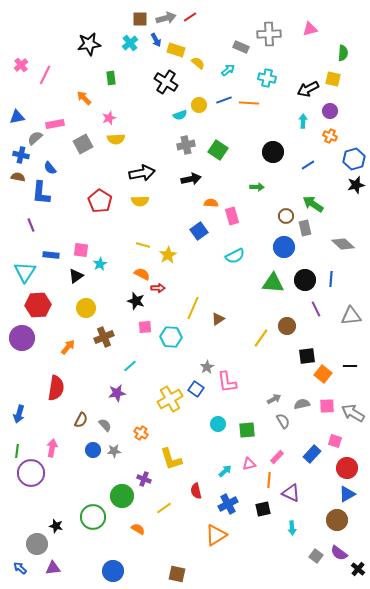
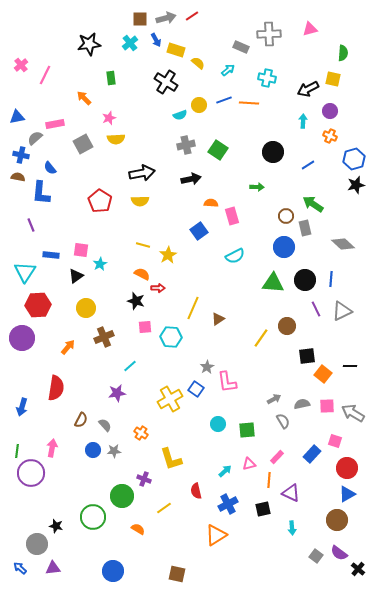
red line at (190, 17): moved 2 px right, 1 px up
gray triangle at (351, 316): moved 9 px left, 5 px up; rotated 20 degrees counterclockwise
blue arrow at (19, 414): moved 3 px right, 7 px up
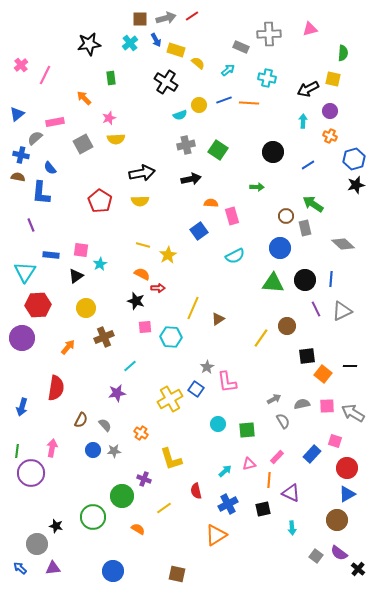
blue triangle at (17, 117): moved 3 px up; rotated 28 degrees counterclockwise
pink rectangle at (55, 124): moved 2 px up
blue circle at (284, 247): moved 4 px left, 1 px down
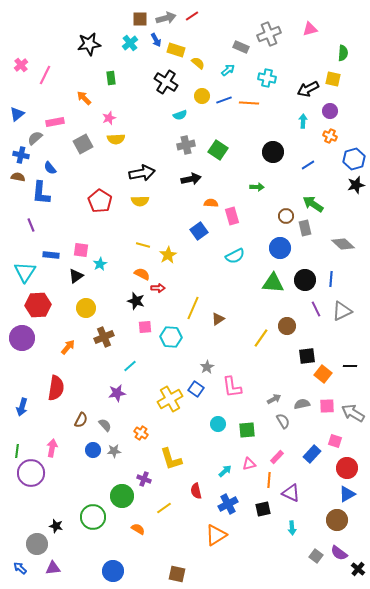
gray cross at (269, 34): rotated 20 degrees counterclockwise
yellow circle at (199, 105): moved 3 px right, 9 px up
pink L-shape at (227, 382): moved 5 px right, 5 px down
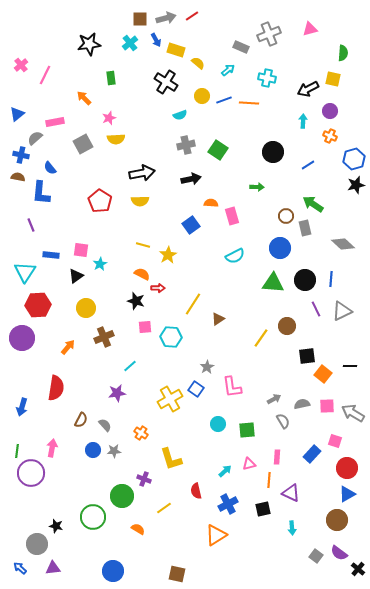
blue square at (199, 231): moved 8 px left, 6 px up
yellow line at (193, 308): moved 4 px up; rotated 10 degrees clockwise
pink rectangle at (277, 457): rotated 40 degrees counterclockwise
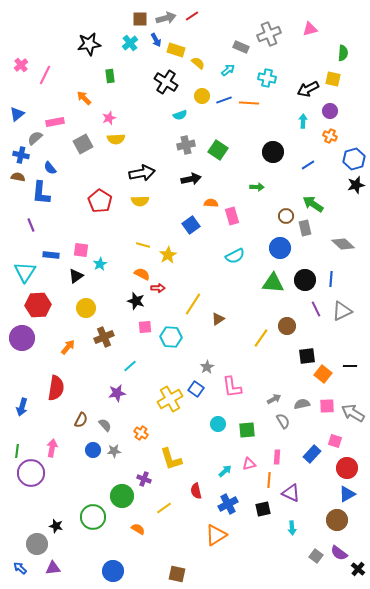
green rectangle at (111, 78): moved 1 px left, 2 px up
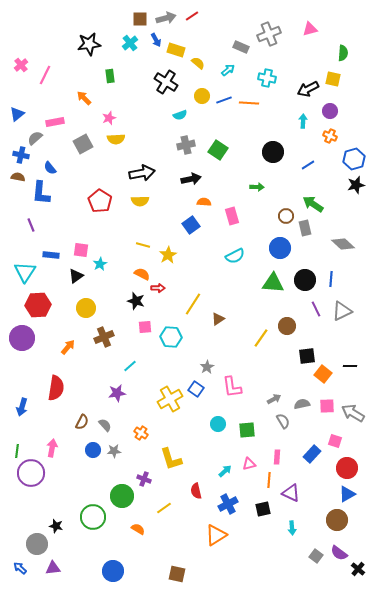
orange semicircle at (211, 203): moved 7 px left, 1 px up
brown semicircle at (81, 420): moved 1 px right, 2 px down
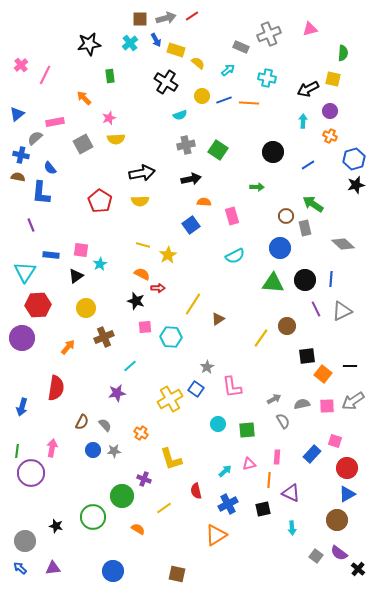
gray arrow at (353, 413): moved 12 px up; rotated 65 degrees counterclockwise
gray circle at (37, 544): moved 12 px left, 3 px up
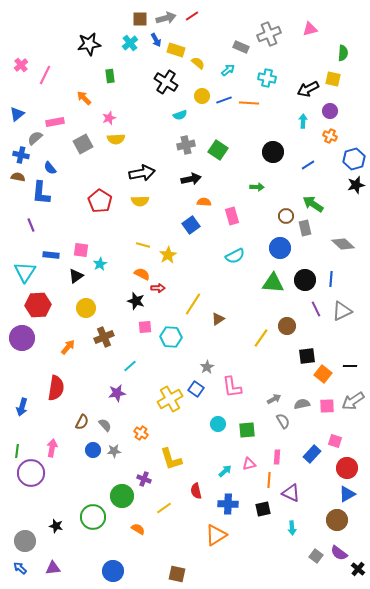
blue cross at (228, 504): rotated 30 degrees clockwise
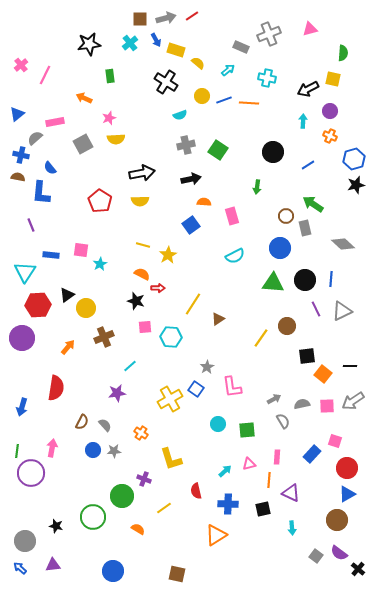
orange arrow at (84, 98): rotated 21 degrees counterclockwise
green arrow at (257, 187): rotated 96 degrees clockwise
black triangle at (76, 276): moved 9 px left, 19 px down
purple triangle at (53, 568): moved 3 px up
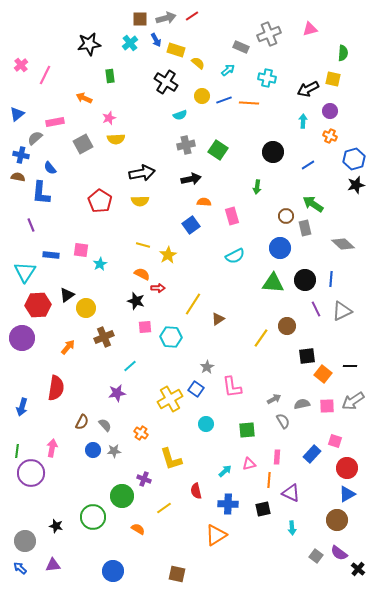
cyan circle at (218, 424): moved 12 px left
